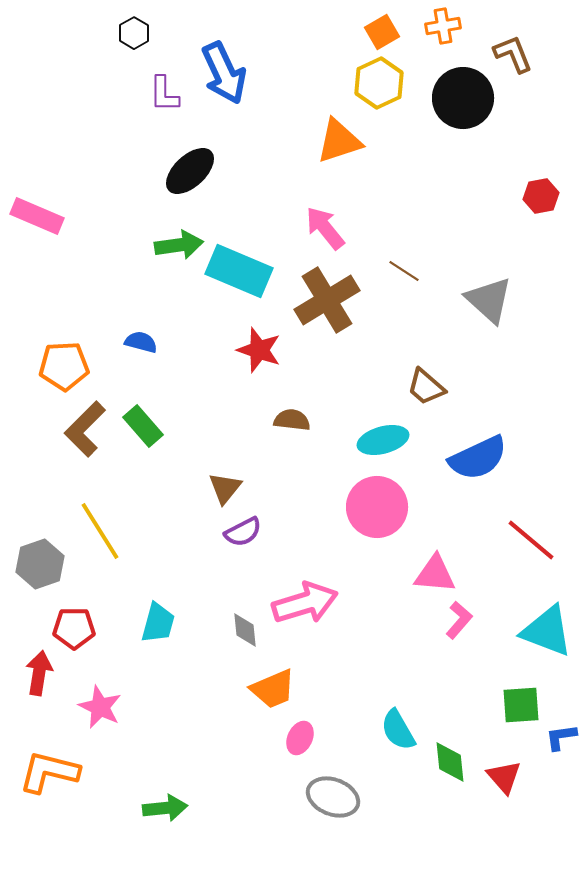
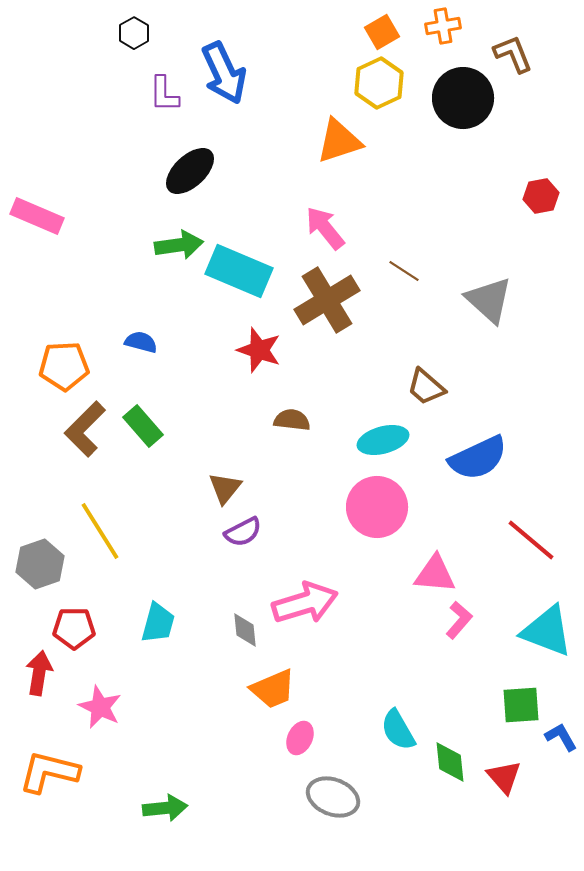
blue L-shape at (561, 737): rotated 68 degrees clockwise
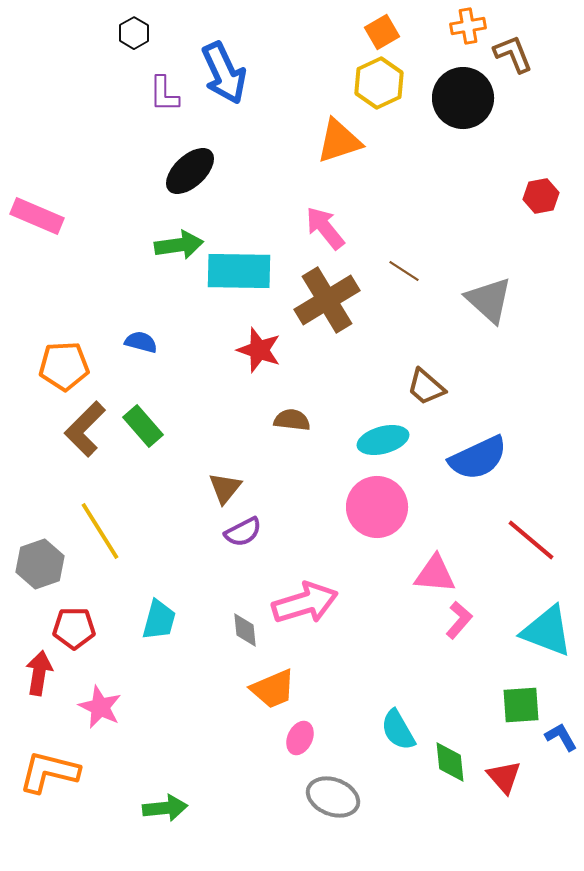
orange cross at (443, 26): moved 25 px right
cyan rectangle at (239, 271): rotated 22 degrees counterclockwise
cyan trapezoid at (158, 623): moved 1 px right, 3 px up
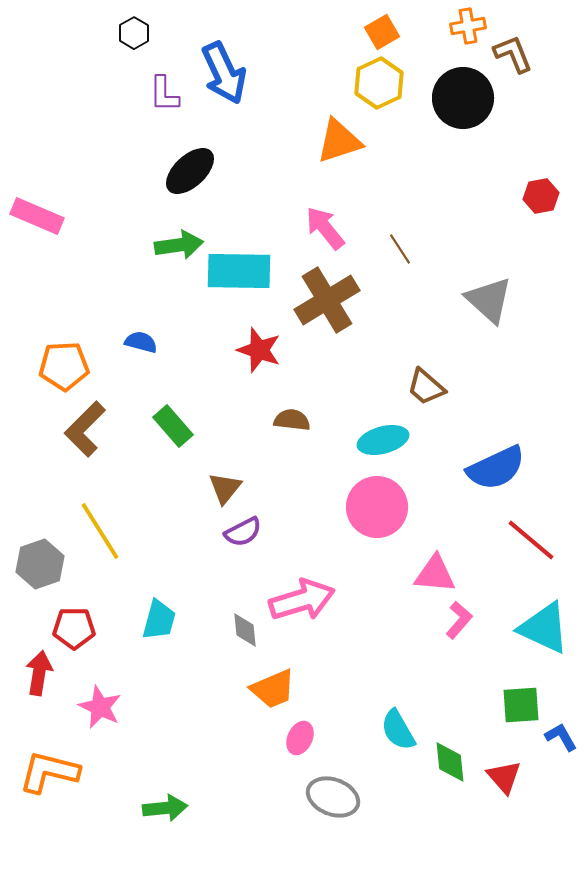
brown line at (404, 271): moved 4 px left, 22 px up; rotated 24 degrees clockwise
green rectangle at (143, 426): moved 30 px right
blue semicircle at (478, 458): moved 18 px right, 10 px down
pink arrow at (305, 603): moved 3 px left, 3 px up
cyan triangle at (547, 631): moved 3 px left, 3 px up; rotated 4 degrees clockwise
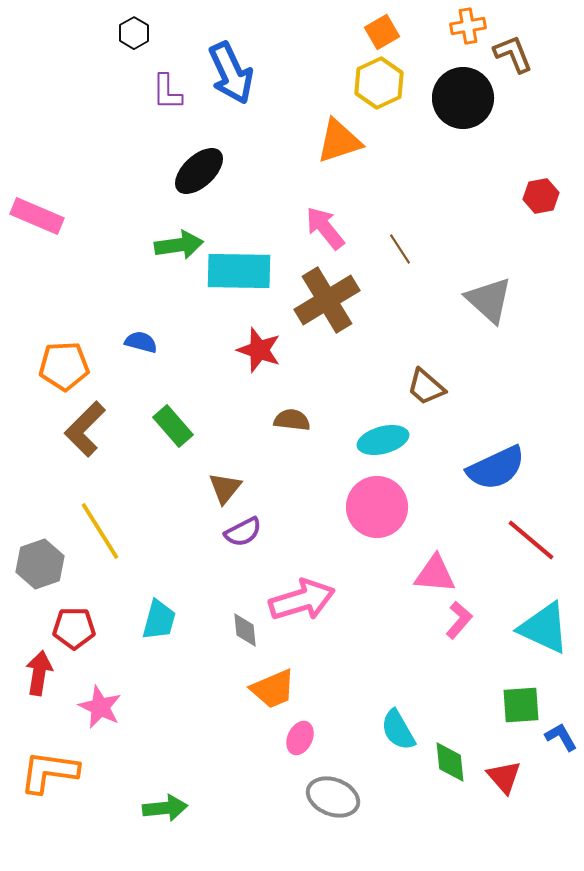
blue arrow at (224, 73): moved 7 px right
purple L-shape at (164, 94): moved 3 px right, 2 px up
black ellipse at (190, 171): moved 9 px right
orange L-shape at (49, 772): rotated 6 degrees counterclockwise
